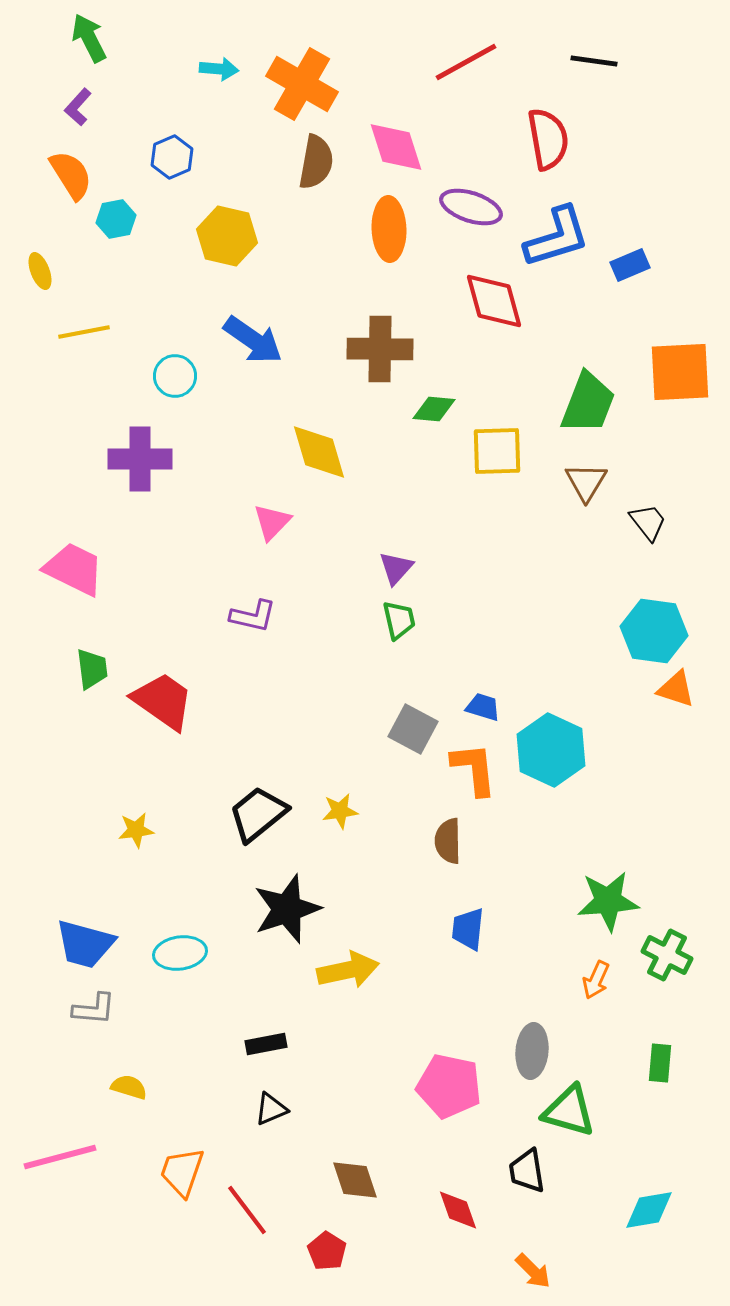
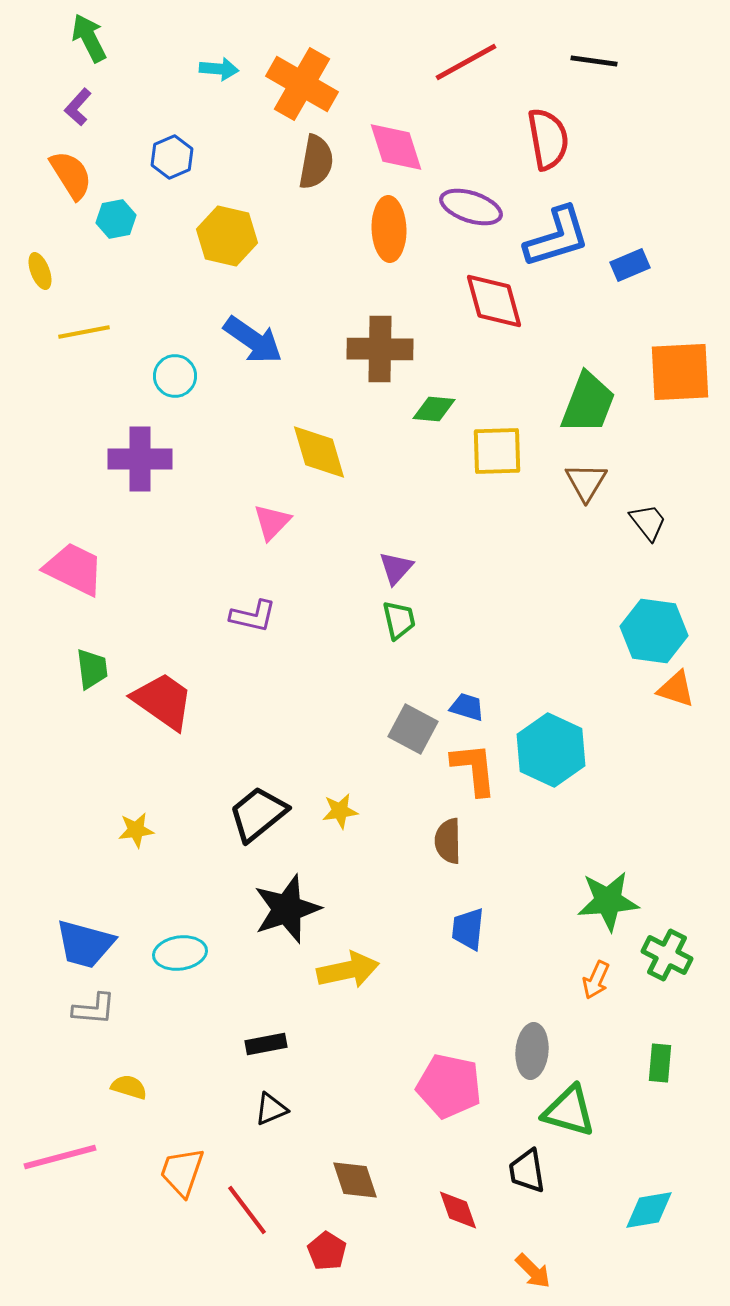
blue trapezoid at (483, 707): moved 16 px left
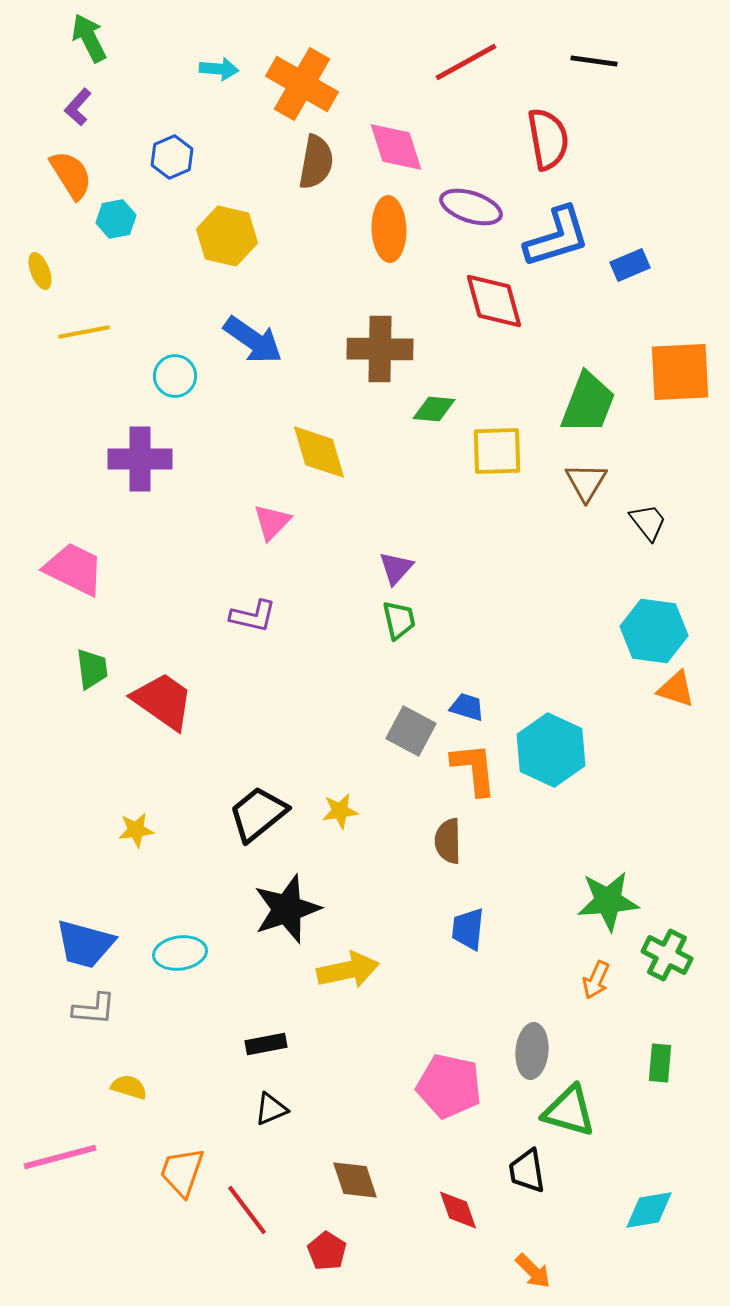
gray square at (413, 729): moved 2 px left, 2 px down
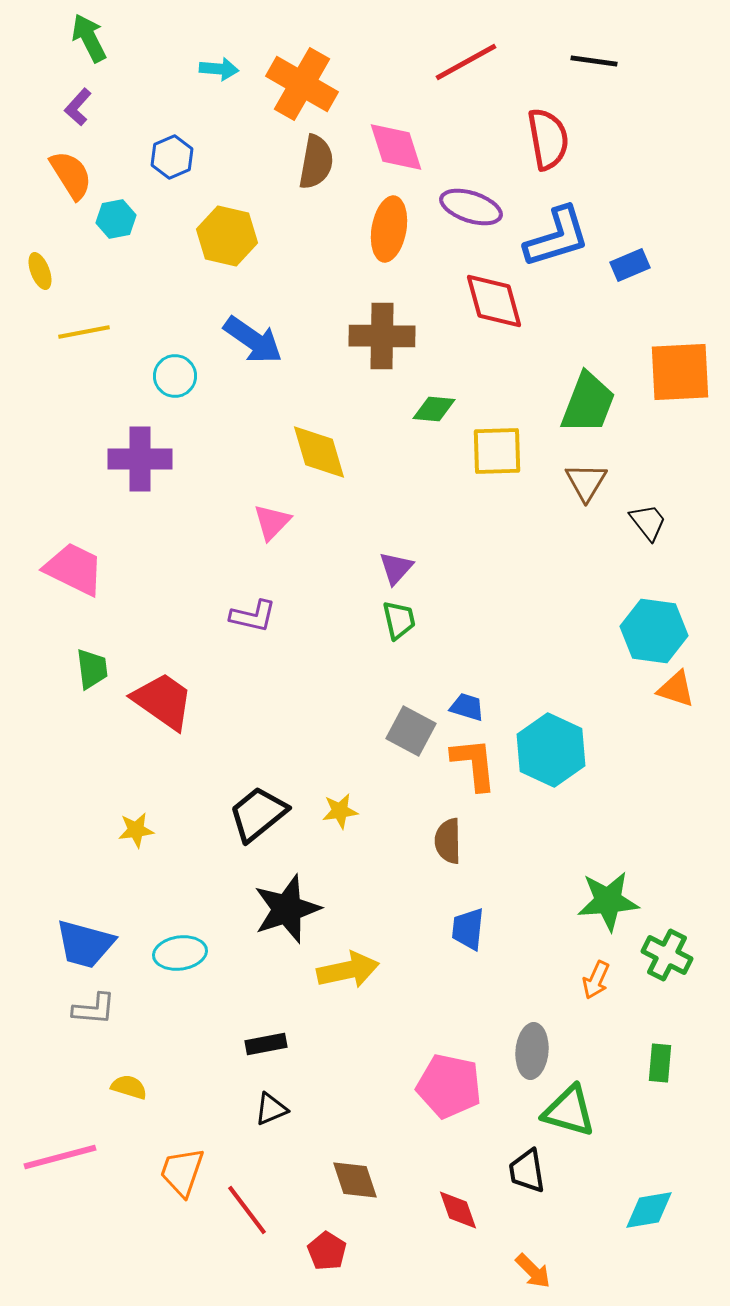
orange ellipse at (389, 229): rotated 12 degrees clockwise
brown cross at (380, 349): moved 2 px right, 13 px up
orange L-shape at (474, 769): moved 5 px up
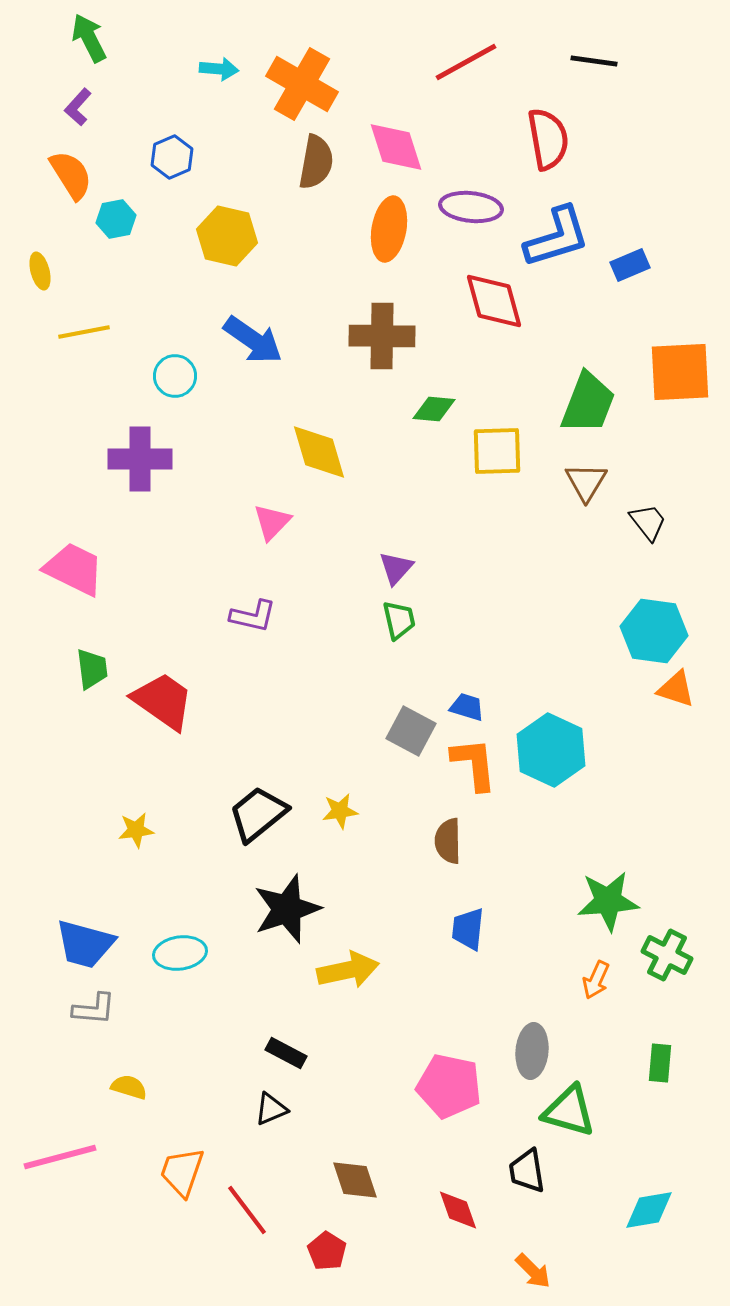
purple ellipse at (471, 207): rotated 12 degrees counterclockwise
yellow ellipse at (40, 271): rotated 6 degrees clockwise
black rectangle at (266, 1044): moved 20 px right, 9 px down; rotated 39 degrees clockwise
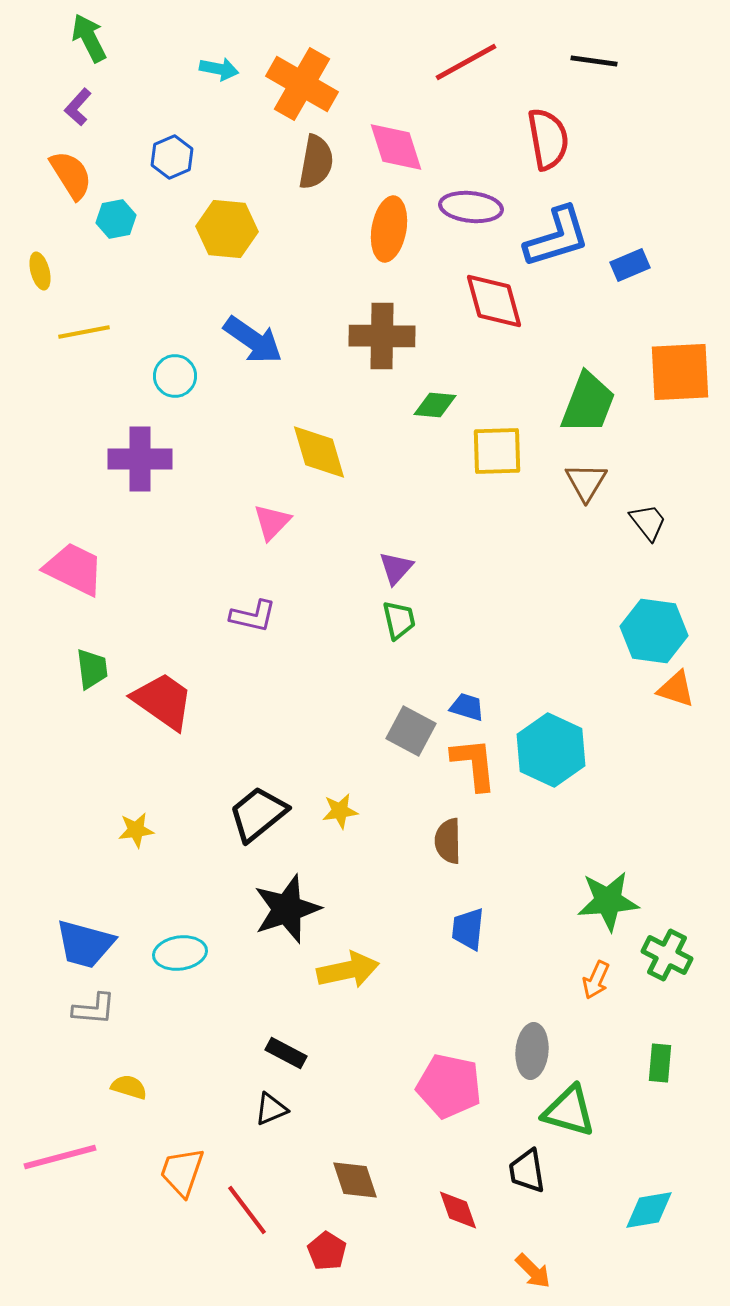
cyan arrow at (219, 69): rotated 6 degrees clockwise
yellow hexagon at (227, 236): moved 7 px up; rotated 8 degrees counterclockwise
green diamond at (434, 409): moved 1 px right, 4 px up
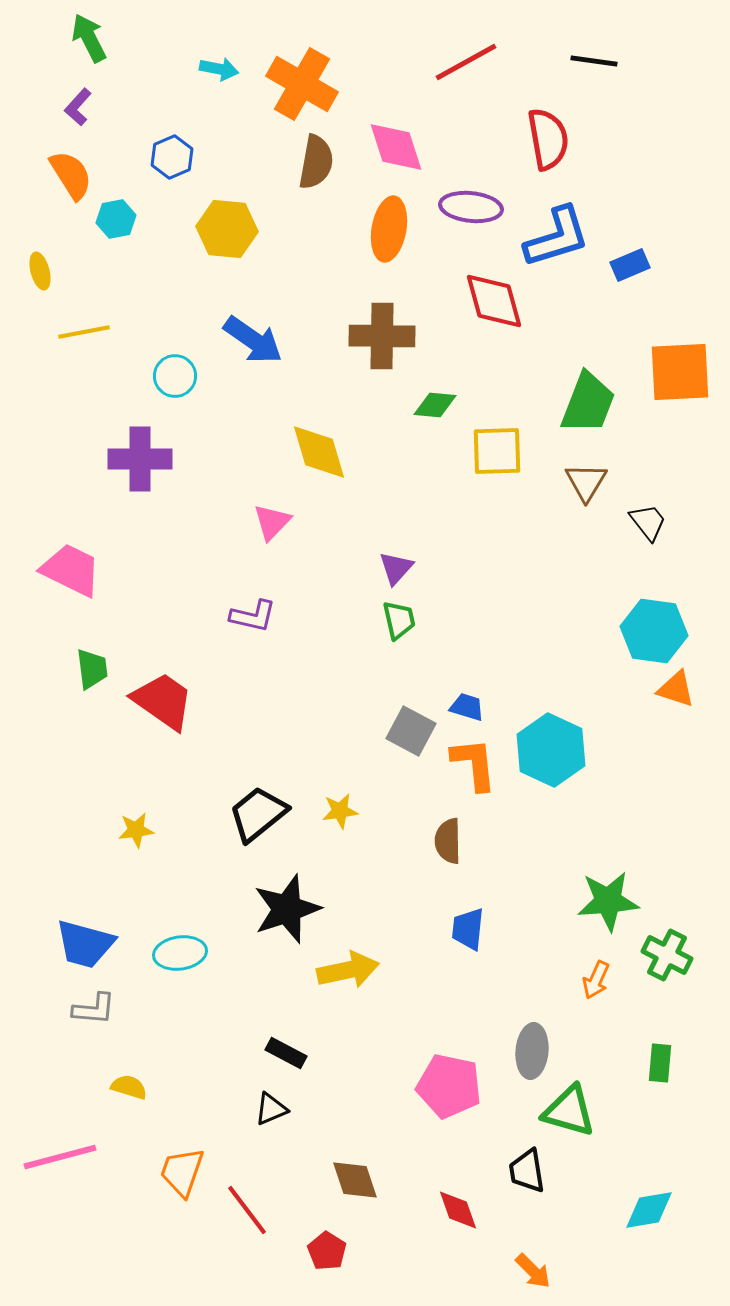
pink trapezoid at (74, 569): moved 3 px left, 1 px down
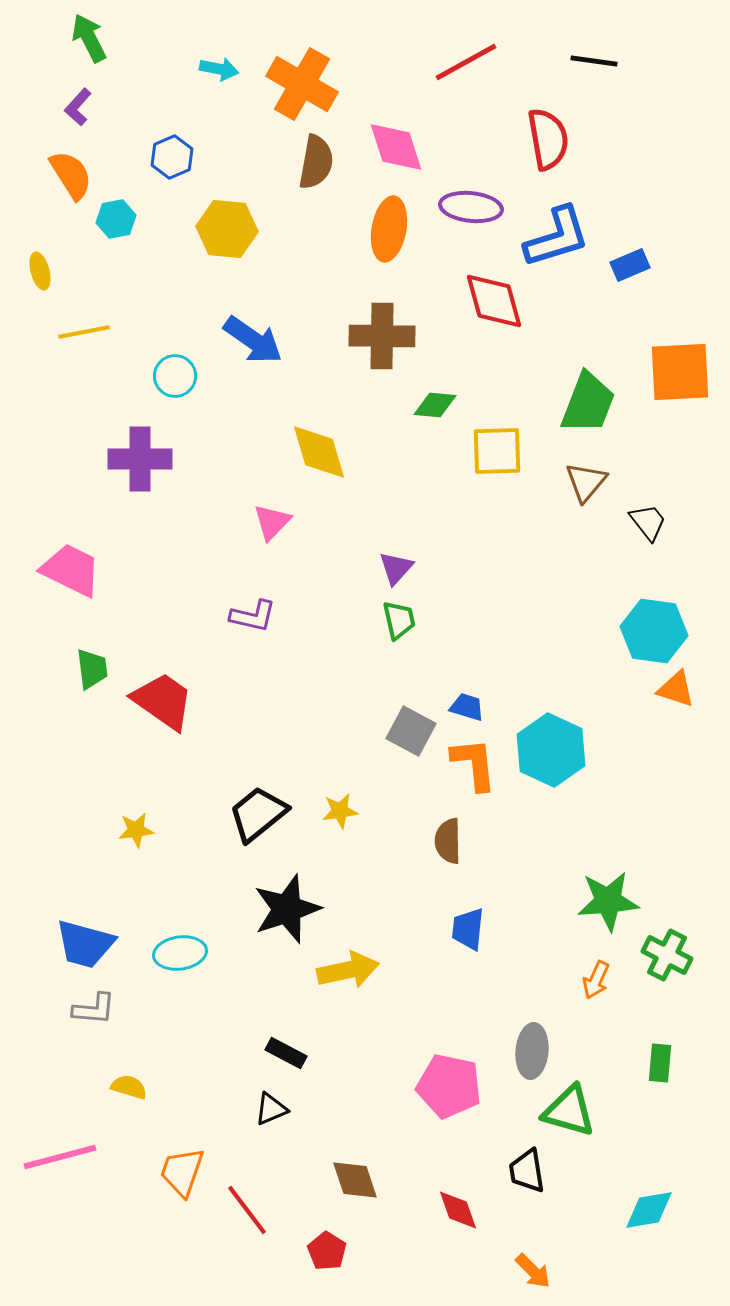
brown triangle at (586, 482): rotated 9 degrees clockwise
